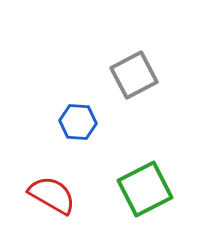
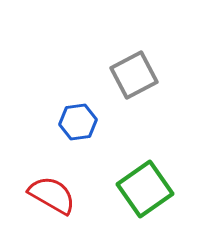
blue hexagon: rotated 12 degrees counterclockwise
green square: rotated 8 degrees counterclockwise
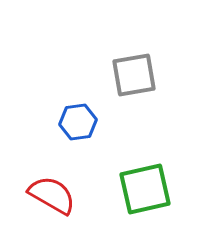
gray square: rotated 18 degrees clockwise
green square: rotated 22 degrees clockwise
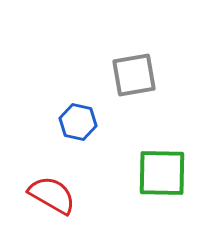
blue hexagon: rotated 21 degrees clockwise
green square: moved 17 px right, 16 px up; rotated 14 degrees clockwise
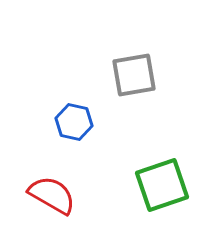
blue hexagon: moved 4 px left
green square: moved 12 px down; rotated 20 degrees counterclockwise
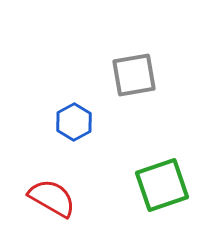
blue hexagon: rotated 18 degrees clockwise
red semicircle: moved 3 px down
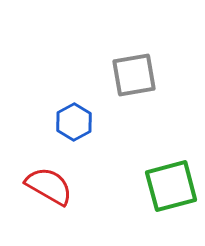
green square: moved 9 px right, 1 px down; rotated 4 degrees clockwise
red semicircle: moved 3 px left, 12 px up
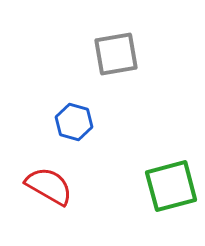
gray square: moved 18 px left, 21 px up
blue hexagon: rotated 15 degrees counterclockwise
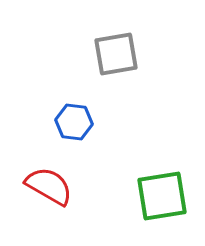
blue hexagon: rotated 9 degrees counterclockwise
green square: moved 9 px left, 10 px down; rotated 6 degrees clockwise
